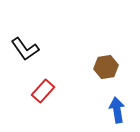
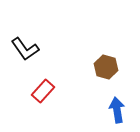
brown hexagon: rotated 25 degrees clockwise
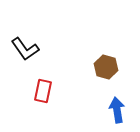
red rectangle: rotated 30 degrees counterclockwise
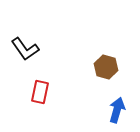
red rectangle: moved 3 px left, 1 px down
blue arrow: rotated 25 degrees clockwise
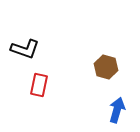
black L-shape: rotated 36 degrees counterclockwise
red rectangle: moved 1 px left, 7 px up
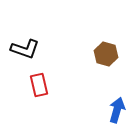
brown hexagon: moved 13 px up
red rectangle: rotated 25 degrees counterclockwise
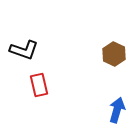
black L-shape: moved 1 px left, 1 px down
brown hexagon: moved 8 px right; rotated 10 degrees clockwise
